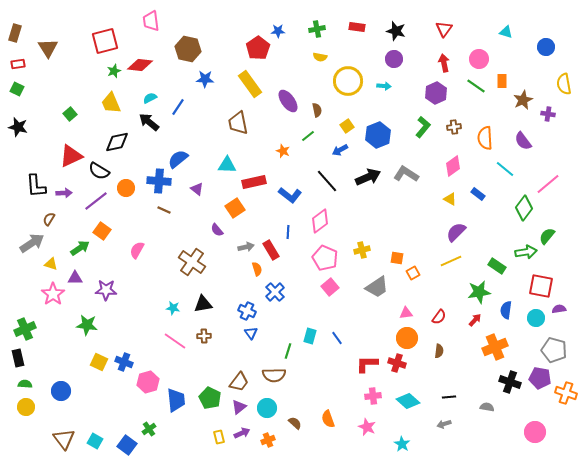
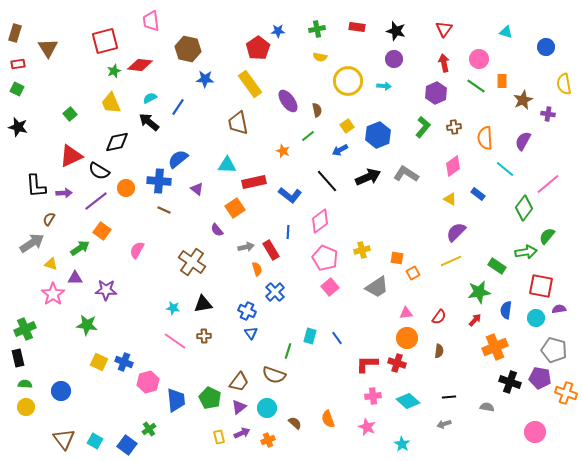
purple semicircle at (523, 141): rotated 66 degrees clockwise
brown semicircle at (274, 375): rotated 20 degrees clockwise
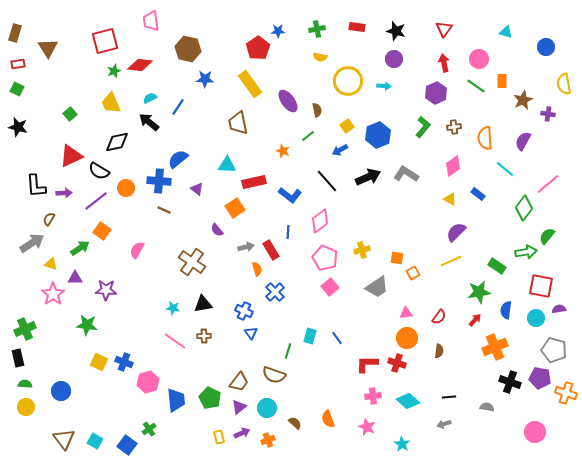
blue cross at (247, 311): moved 3 px left
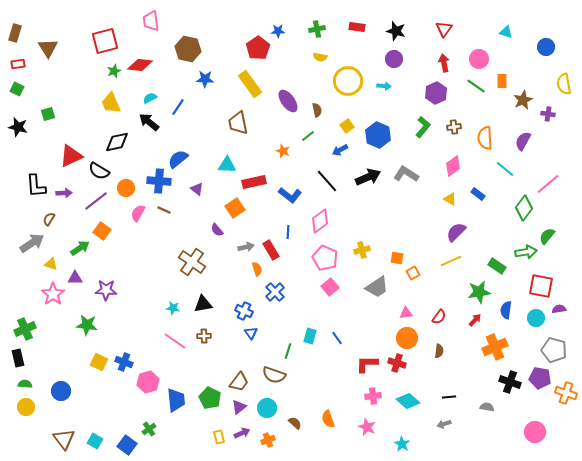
green square at (70, 114): moved 22 px left; rotated 24 degrees clockwise
blue hexagon at (378, 135): rotated 15 degrees counterclockwise
pink semicircle at (137, 250): moved 1 px right, 37 px up
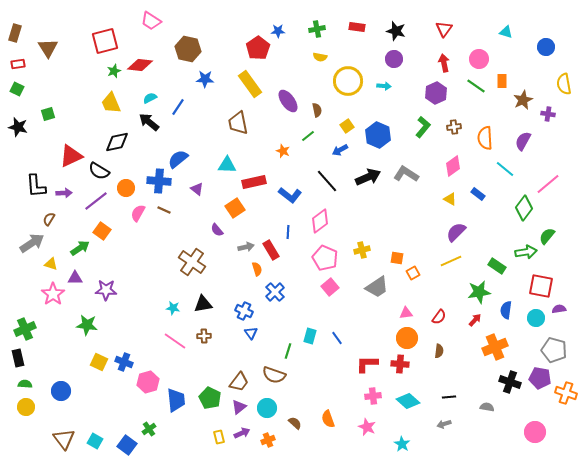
pink trapezoid at (151, 21): rotated 50 degrees counterclockwise
red cross at (397, 363): moved 3 px right, 1 px down; rotated 12 degrees counterclockwise
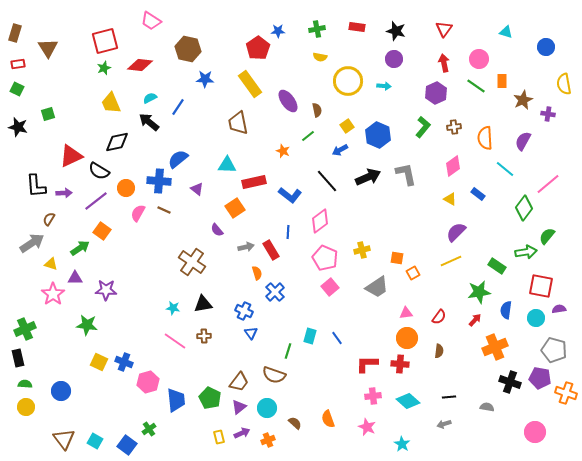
green star at (114, 71): moved 10 px left, 3 px up
gray L-shape at (406, 174): rotated 45 degrees clockwise
orange semicircle at (257, 269): moved 4 px down
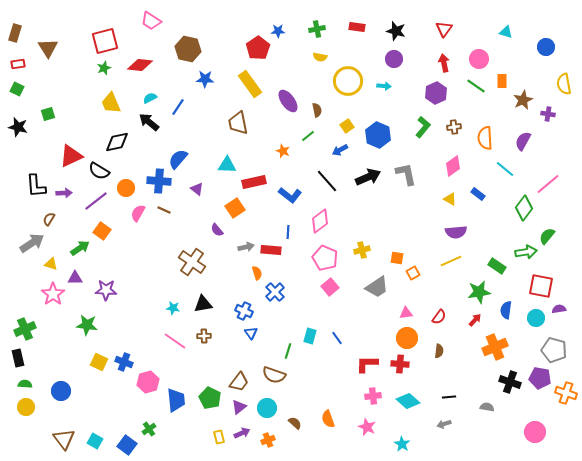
blue semicircle at (178, 159): rotated 10 degrees counterclockwise
purple semicircle at (456, 232): rotated 140 degrees counterclockwise
red rectangle at (271, 250): rotated 54 degrees counterclockwise
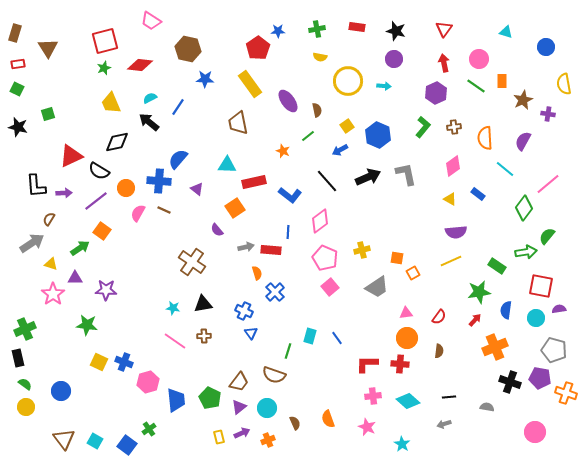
green semicircle at (25, 384): rotated 32 degrees clockwise
brown semicircle at (295, 423): rotated 24 degrees clockwise
